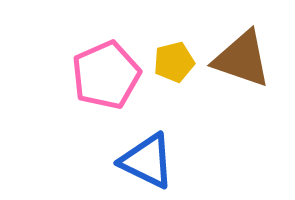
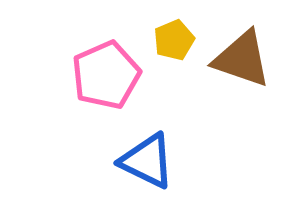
yellow pentagon: moved 22 px up; rotated 9 degrees counterclockwise
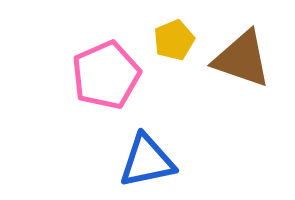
blue triangle: rotated 38 degrees counterclockwise
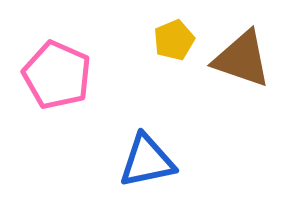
pink pentagon: moved 49 px left; rotated 24 degrees counterclockwise
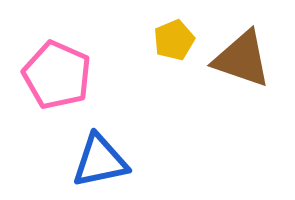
blue triangle: moved 47 px left
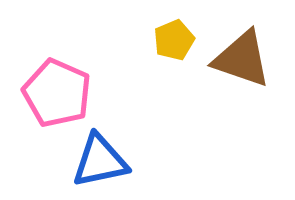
pink pentagon: moved 18 px down
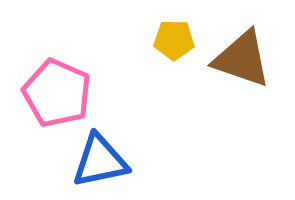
yellow pentagon: rotated 24 degrees clockwise
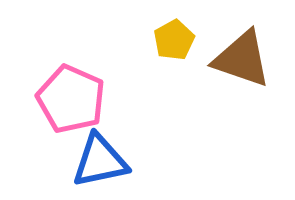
yellow pentagon: rotated 30 degrees counterclockwise
pink pentagon: moved 14 px right, 6 px down
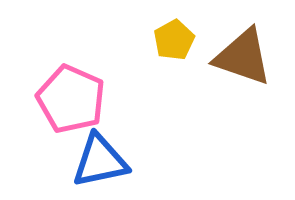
brown triangle: moved 1 px right, 2 px up
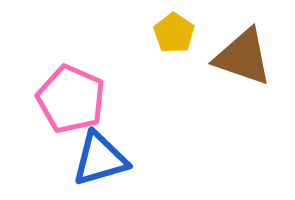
yellow pentagon: moved 7 px up; rotated 9 degrees counterclockwise
blue triangle: moved 2 px up; rotated 4 degrees counterclockwise
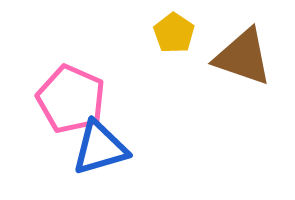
blue triangle: moved 11 px up
